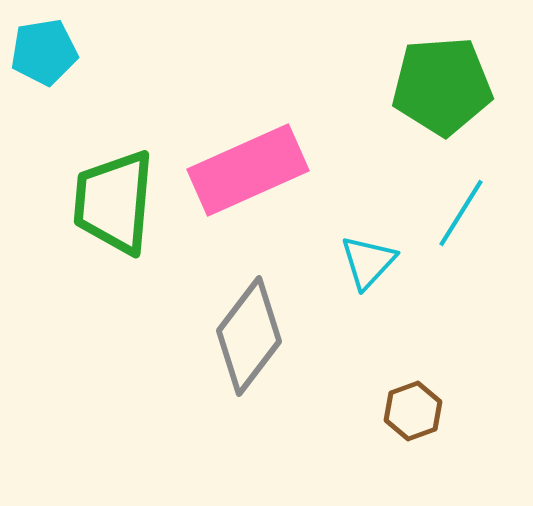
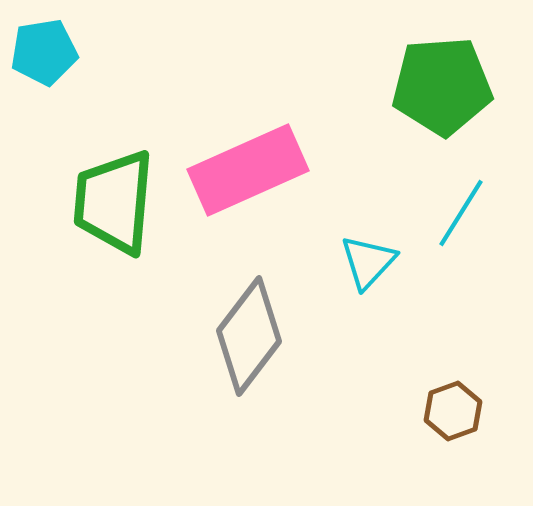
brown hexagon: moved 40 px right
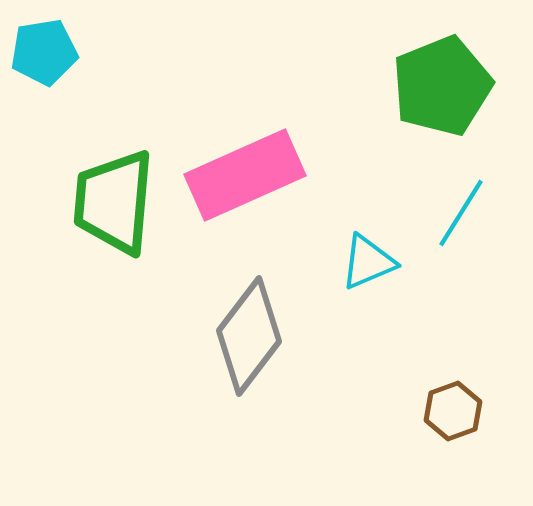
green pentagon: rotated 18 degrees counterclockwise
pink rectangle: moved 3 px left, 5 px down
cyan triangle: rotated 24 degrees clockwise
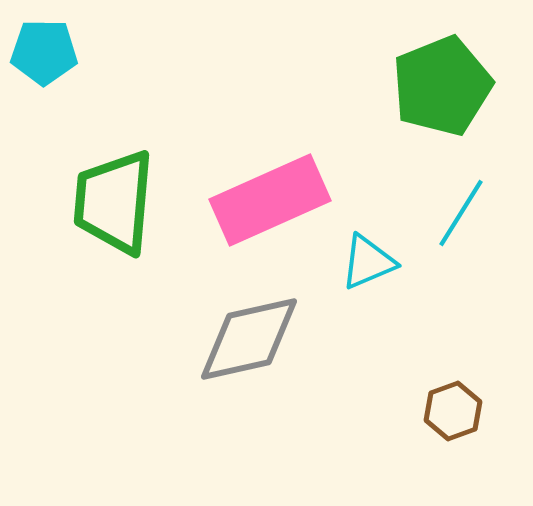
cyan pentagon: rotated 10 degrees clockwise
pink rectangle: moved 25 px right, 25 px down
gray diamond: moved 3 px down; rotated 40 degrees clockwise
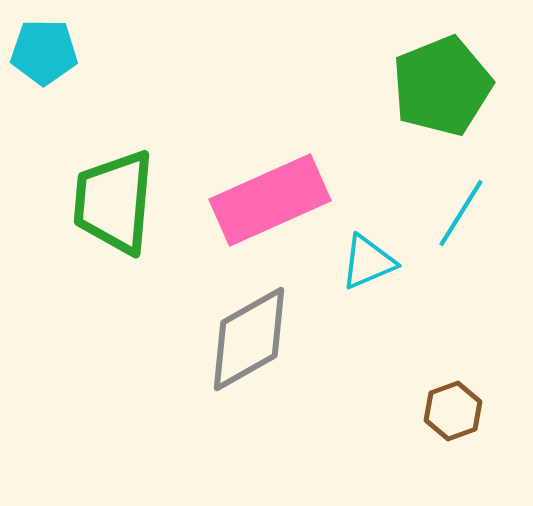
gray diamond: rotated 17 degrees counterclockwise
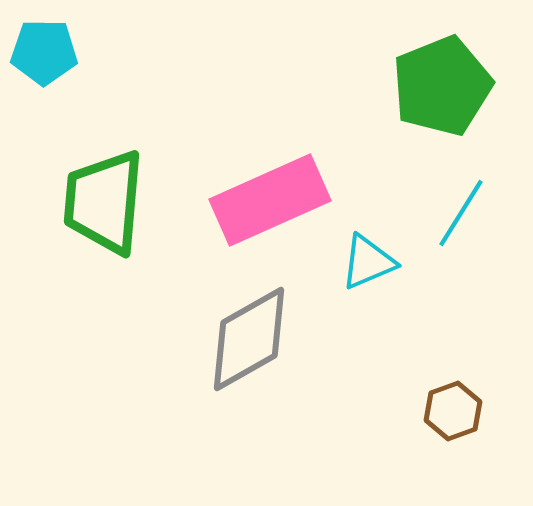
green trapezoid: moved 10 px left
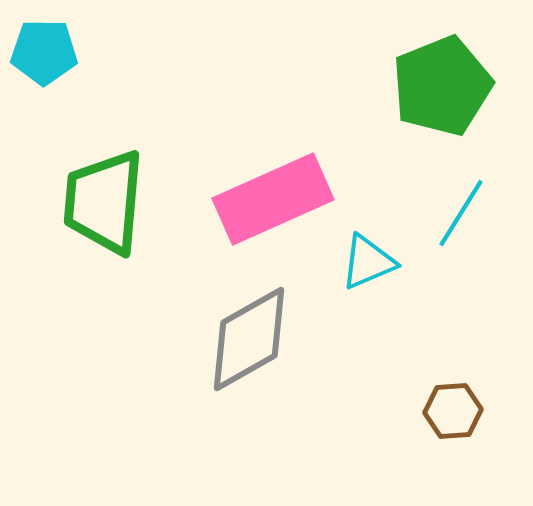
pink rectangle: moved 3 px right, 1 px up
brown hexagon: rotated 16 degrees clockwise
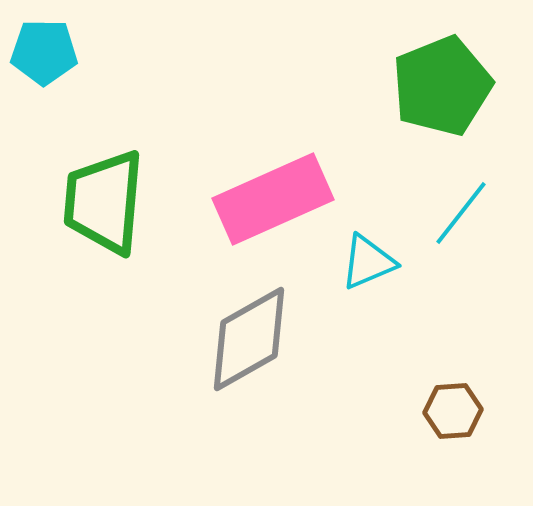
cyan line: rotated 6 degrees clockwise
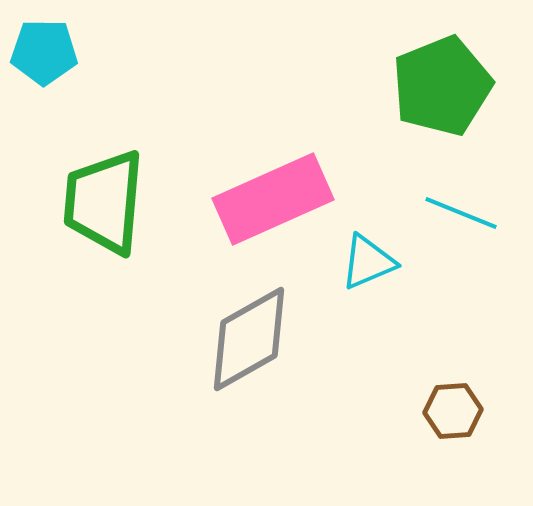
cyan line: rotated 74 degrees clockwise
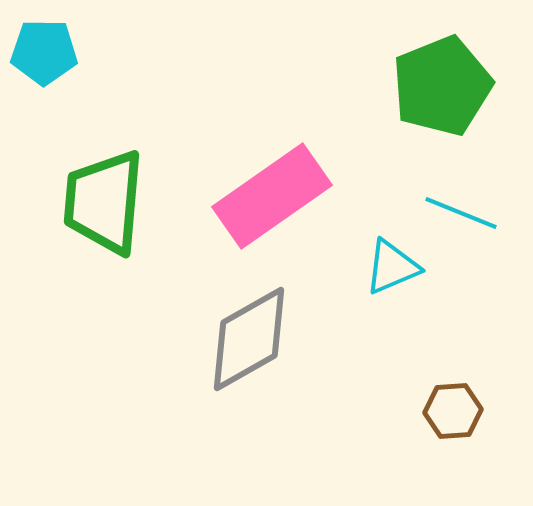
pink rectangle: moved 1 px left, 3 px up; rotated 11 degrees counterclockwise
cyan triangle: moved 24 px right, 5 px down
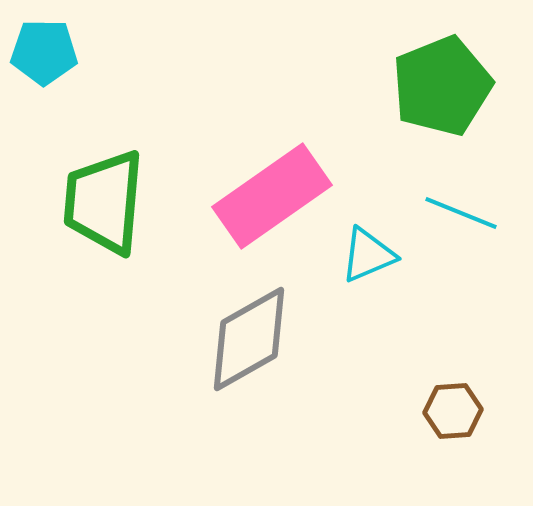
cyan triangle: moved 24 px left, 12 px up
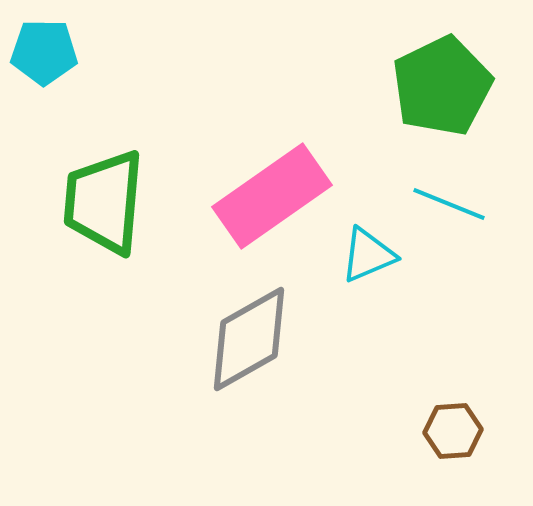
green pentagon: rotated 4 degrees counterclockwise
cyan line: moved 12 px left, 9 px up
brown hexagon: moved 20 px down
